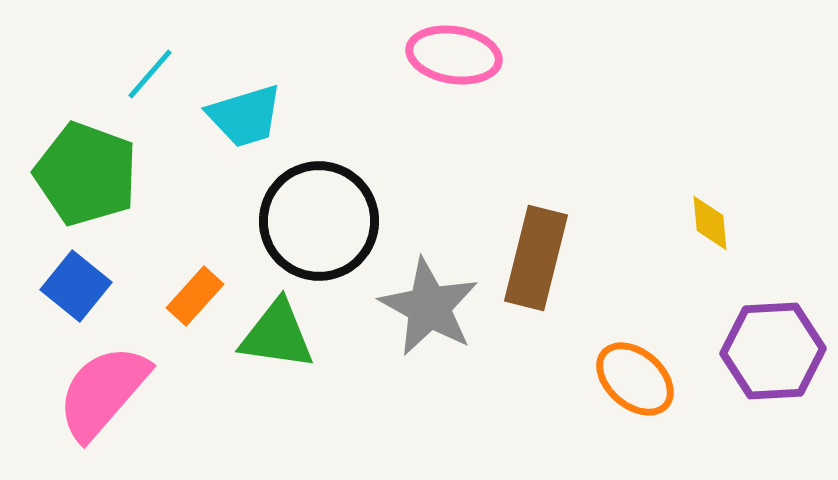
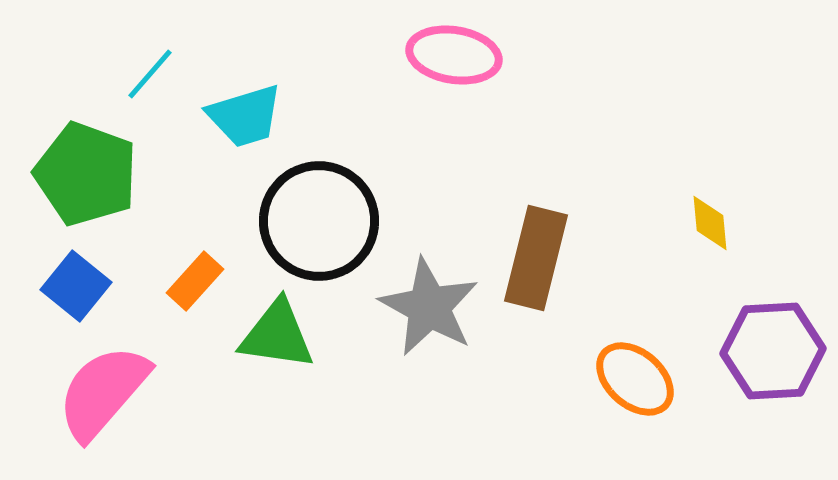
orange rectangle: moved 15 px up
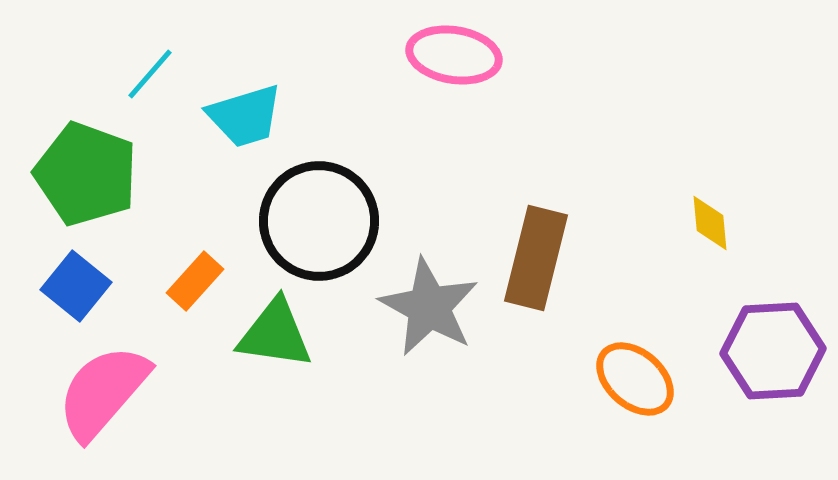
green triangle: moved 2 px left, 1 px up
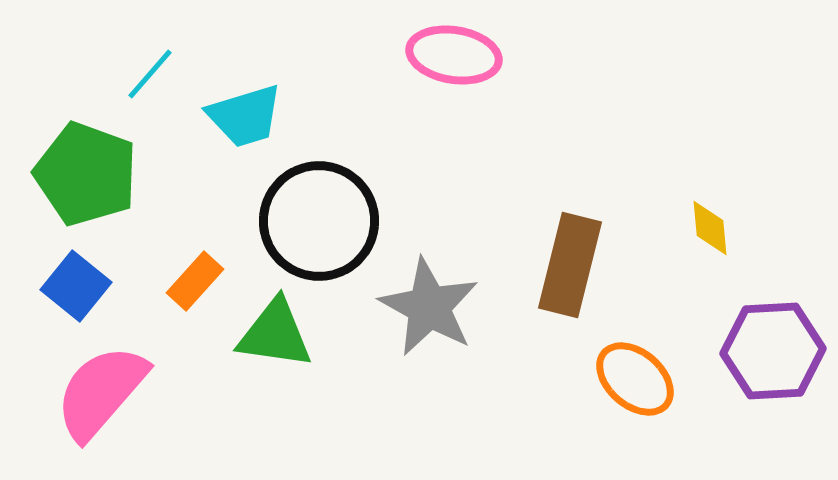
yellow diamond: moved 5 px down
brown rectangle: moved 34 px right, 7 px down
pink semicircle: moved 2 px left
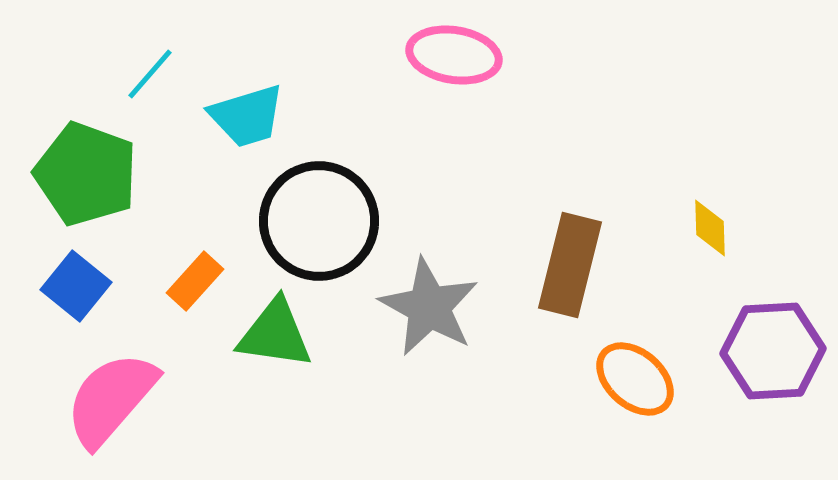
cyan trapezoid: moved 2 px right
yellow diamond: rotated 4 degrees clockwise
pink semicircle: moved 10 px right, 7 px down
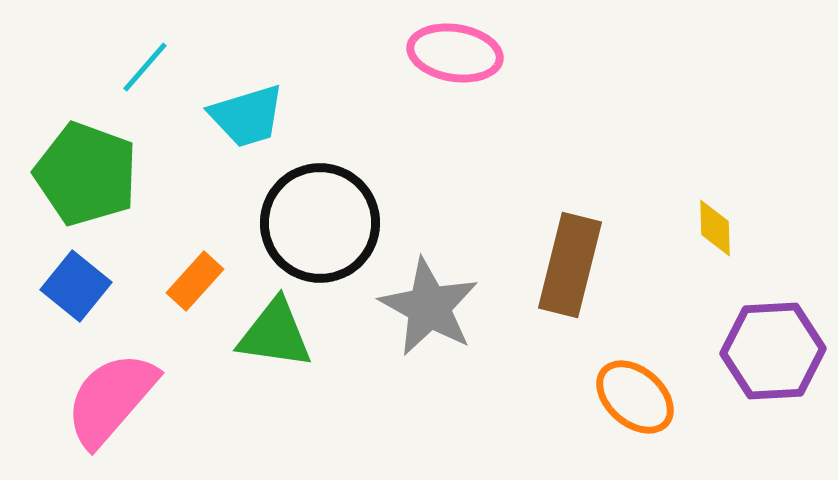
pink ellipse: moved 1 px right, 2 px up
cyan line: moved 5 px left, 7 px up
black circle: moved 1 px right, 2 px down
yellow diamond: moved 5 px right
orange ellipse: moved 18 px down
